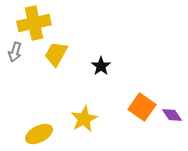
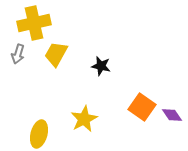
gray arrow: moved 3 px right, 2 px down
black star: rotated 24 degrees counterclockwise
yellow ellipse: rotated 48 degrees counterclockwise
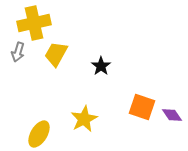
gray arrow: moved 2 px up
black star: rotated 24 degrees clockwise
orange square: rotated 16 degrees counterclockwise
yellow ellipse: rotated 16 degrees clockwise
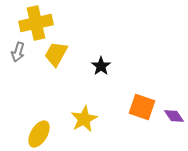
yellow cross: moved 2 px right
purple diamond: moved 2 px right, 1 px down
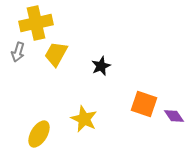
black star: rotated 12 degrees clockwise
orange square: moved 2 px right, 3 px up
yellow star: rotated 20 degrees counterclockwise
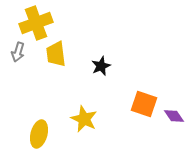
yellow cross: rotated 8 degrees counterclockwise
yellow trapezoid: rotated 36 degrees counterclockwise
yellow ellipse: rotated 16 degrees counterclockwise
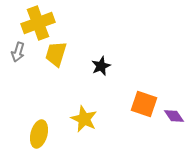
yellow cross: moved 2 px right
yellow trapezoid: rotated 24 degrees clockwise
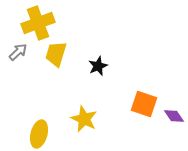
gray arrow: rotated 150 degrees counterclockwise
black star: moved 3 px left
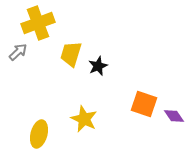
yellow trapezoid: moved 15 px right
